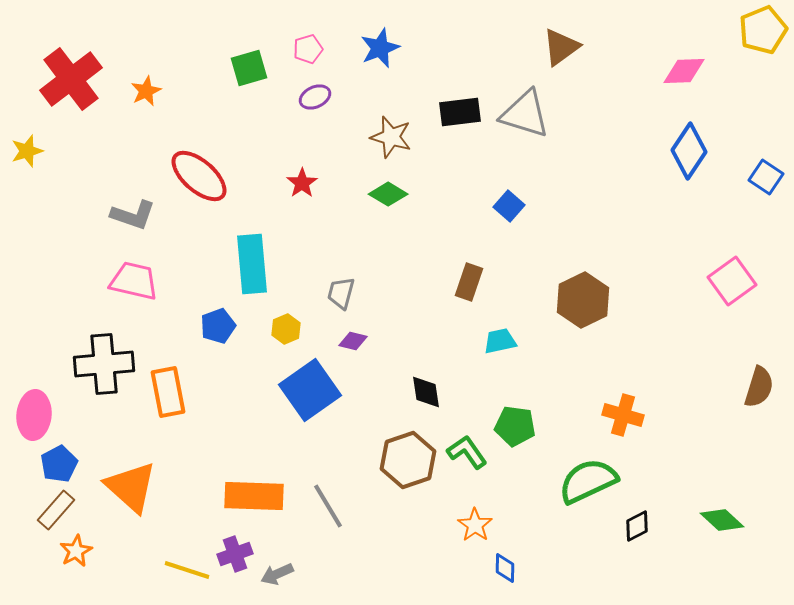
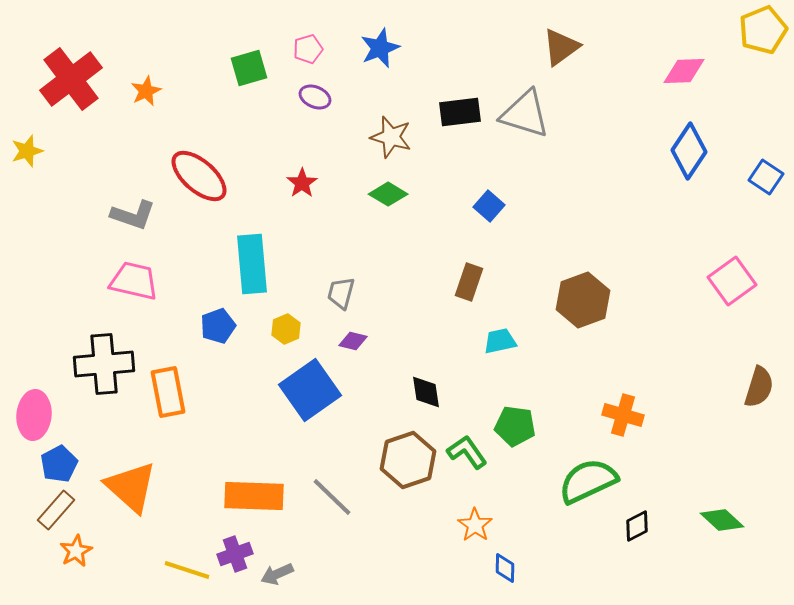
purple ellipse at (315, 97): rotated 48 degrees clockwise
blue square at (509, 206): moved 20 px left
brown hexagon at (583, 300): rotated 6 degrees clockwise
gray line at (328, 506): moved 4 px right, 9 px up; rotated 15 degrees counterclockwise
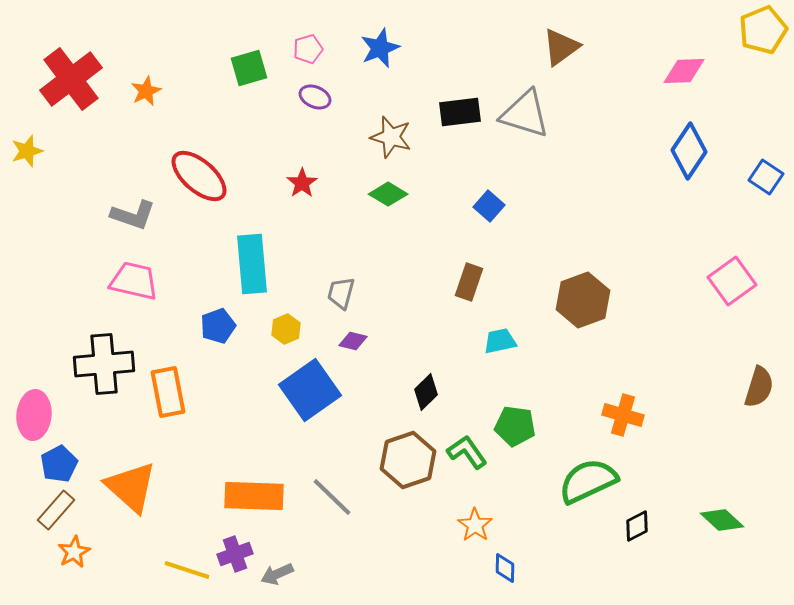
black diamond at (426, 392): rotated 54 degrees clockwise
orange star at (76, 551): moved 2 px left, 1 px down
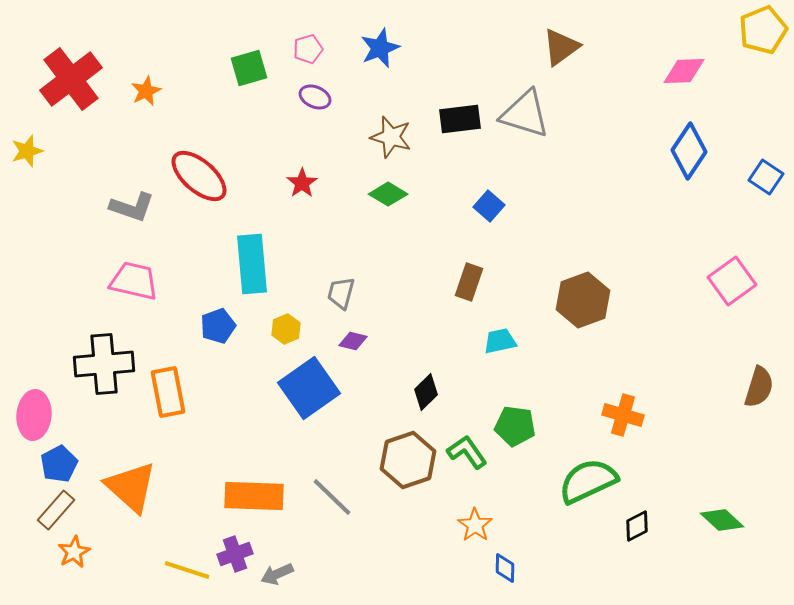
black rectangle at (460, 112): moved 7 px down
gray L-shape at (133, 215): moved 1 px left, 8 px up
blue square at (310, 390): moved 1 px left, 2 px up
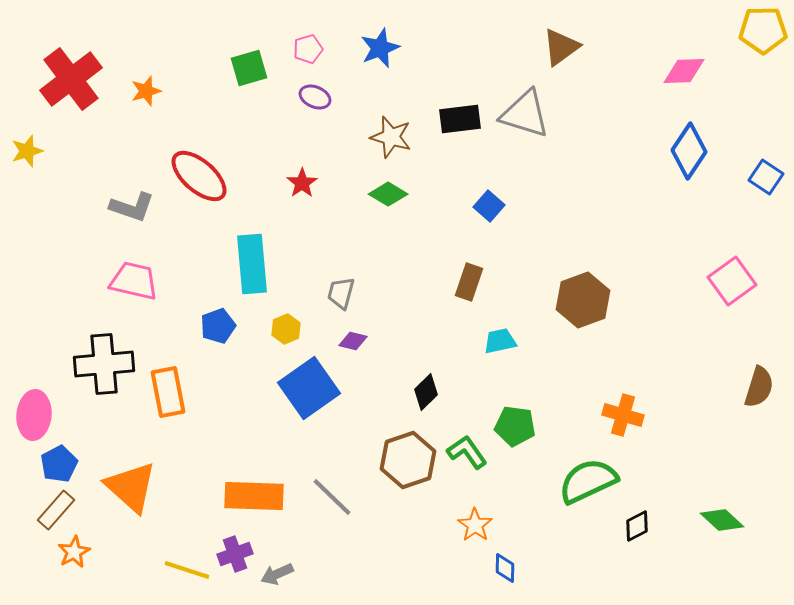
yellow pentagon at (763, 30): rotated 21 degrees clockwise
orange star at (146, 91): rotated 8 degrees clockwise
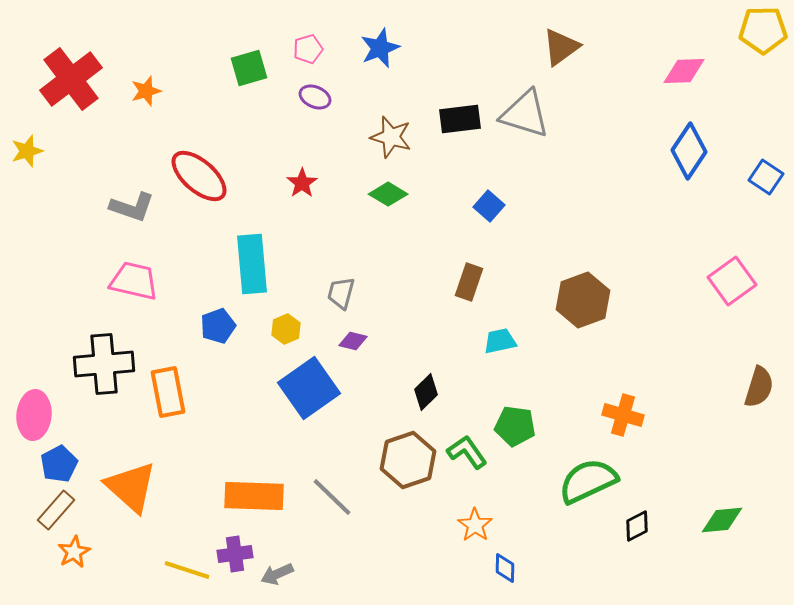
green diamond at (722, 520): rotated 48 degrees counterclockwise
purple cross at (235, 554): rotated 12 degrees clockwise
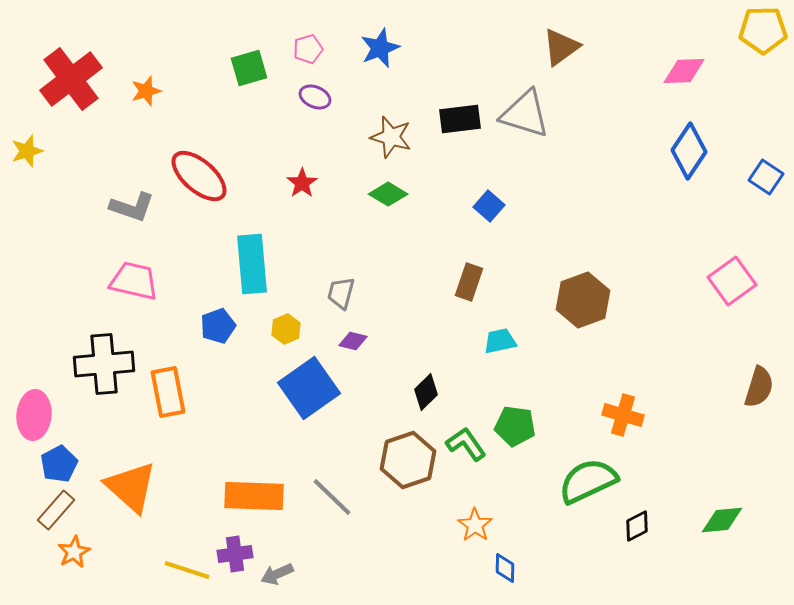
green L-shape at (467, 452): moved 1 px left, 8 px up
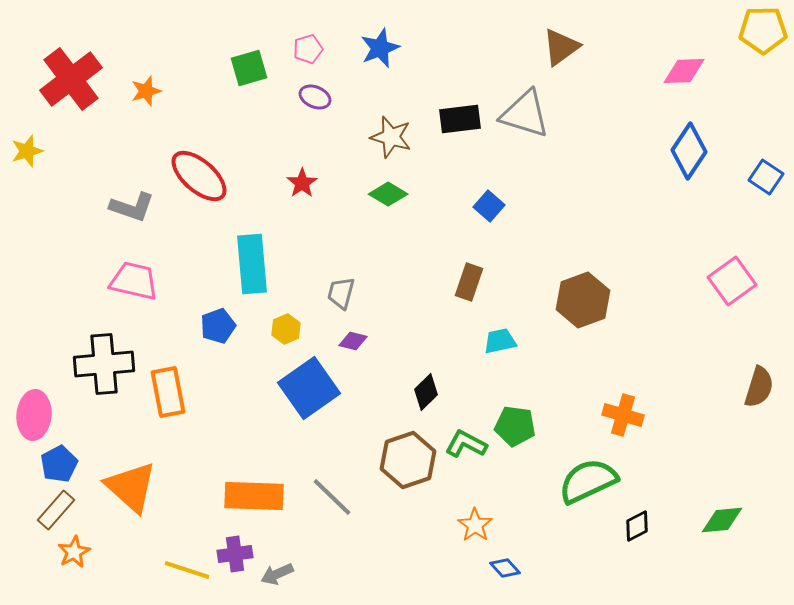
green L-shape at (466, 444): rotated 27 degrees counterclockwise
blue diamond at (505, 568): rotated 44 degrees counterclockwise
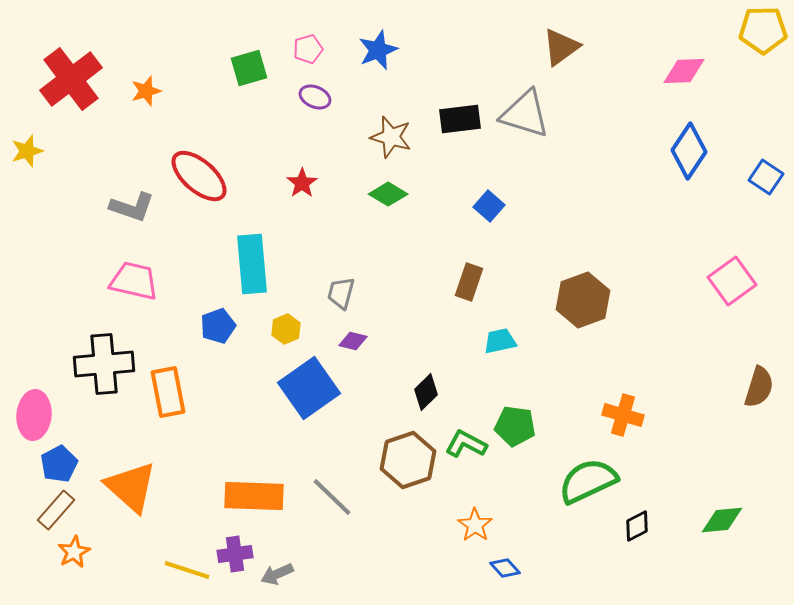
blue star at (380, 48): moved 2 px left, 2 px down
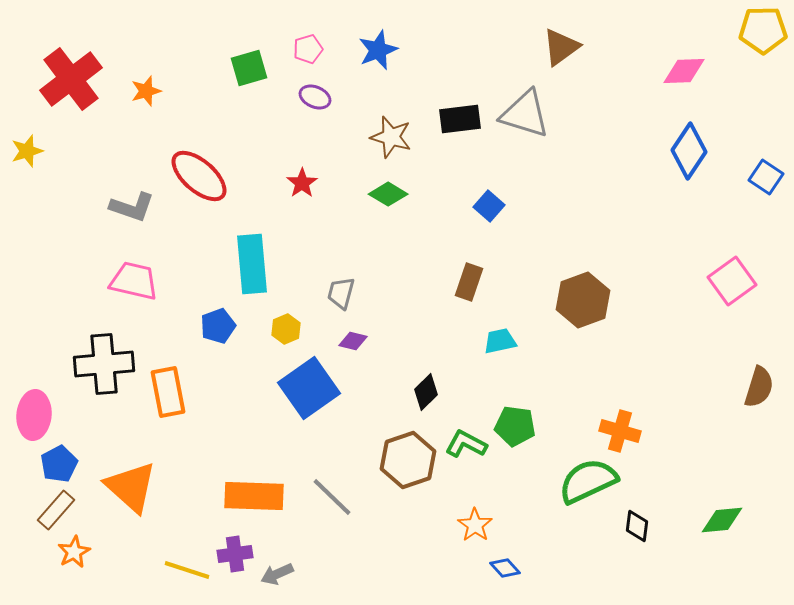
orange cross at (623, 415): moved 3 px left, 16 px down
black diamond at (637, 526): rotated 56 degrees counterclockwise
